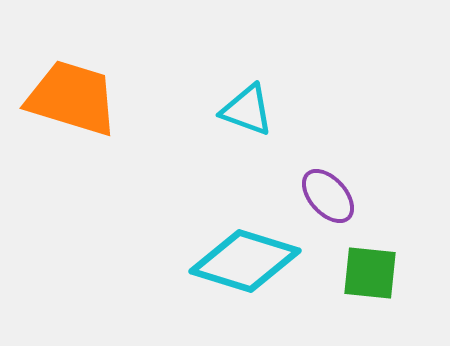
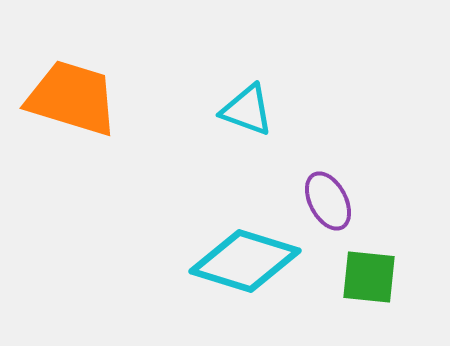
purple ellipse: moved 5 px down; rotated 14 degrees clockwise
green square: moved 1 px left, 4 px down
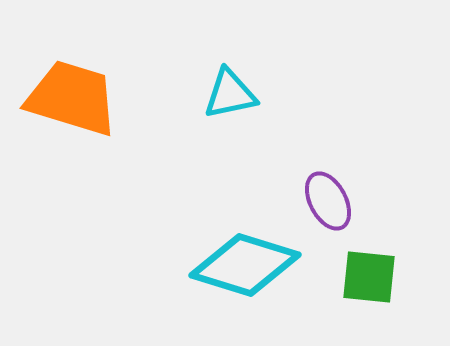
cyan triangle: moved 17 px left, 16 px up; rotated 32 degrees counterclockwise
cyan diamond: moved 4 px down
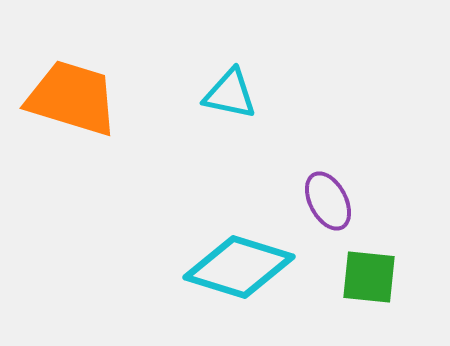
cyan triangle: rotated 24 degrees clockwise
cyan diamond: moved 6 px left, 2 px down
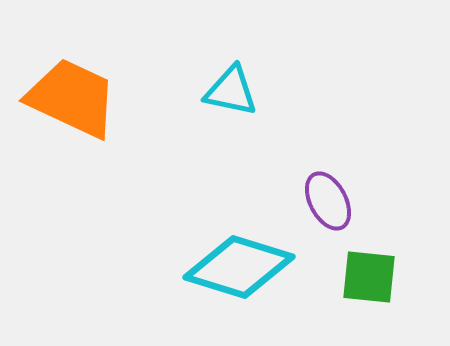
cyan triangle: moved 1 px right, 3 px up
orange trapezoid: rotated 8 degrees clockwise
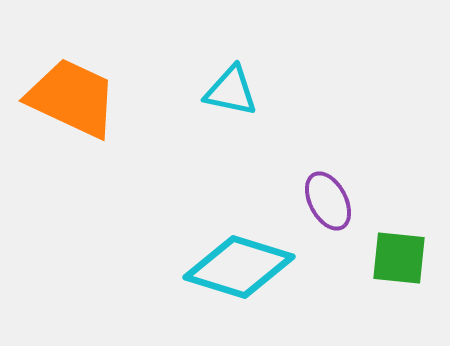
green square: moved 30 px right, 19 px up
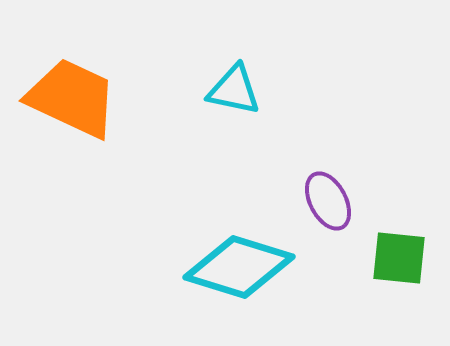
cyan triangle: moved 3 px right, 1 px up
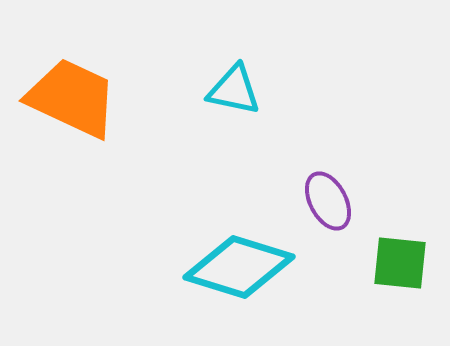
green square: moved 1 px right, 5 px down
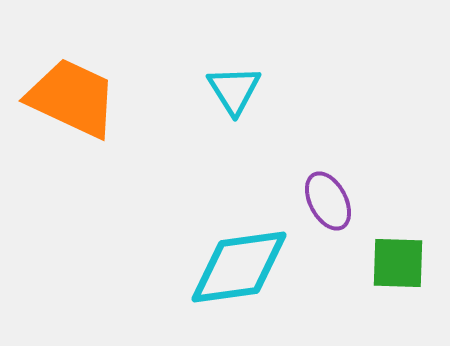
cyan triangle: rotated 46 degrees clockwise
green square: moved 2 px left; rotated 4 degrees counterclockwise
cyan diamond: rotated 25 degrees counterclockwise
